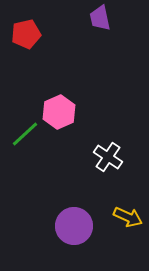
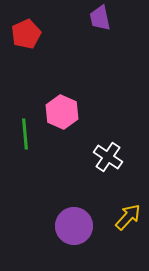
red pentagon: rotated 12 degrees counterclockwise
pink hexagon: moved 3 px right; rotated 12 degrees counterclockwise
green line: rotated 52 degrees counterclockwise
yellow arrow: rotated 72 degrees counterclockwise
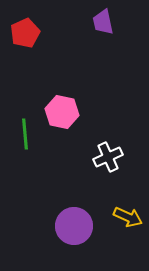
purple trapezoid: moved 3 px right, 4 px down
red pentagon: moved 1 px left, 1 px up
pink hexagon: rotated 12 degrees counterclockwise
white cross: rotated 32 degrees clockwise
yellow arrow: rotated 72 degrees clockwise
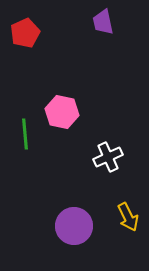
yellow arrow: rotated 40 degrees clockwise
